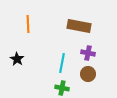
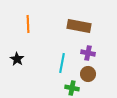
green cross: moved 10 px right
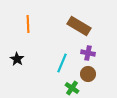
brown rectangle: rotated 20 degrees clockwise
cyan line: rotated 12 degrees clockwise
green cross: rotated 24 degrees clockwise
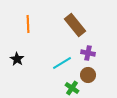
brown rectangle: moved 4 px left, 1 px up; rotated 20 degrees clockwise
cyan line: rotated 36 degrees clockwise
brown circle: moved 1 px down
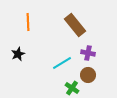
orange line: moved 2 px up
black star: moved 1 px right, 5 px up; rotated 16 degrees clockwise
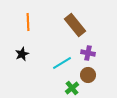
black star: moved 4 px right
green cross: rotated 16 degrees clockwise
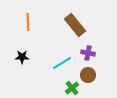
black star: moved 3 px down; rotated 24 degrees clockwise
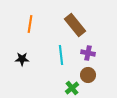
orange line: moved 2 px right, 2 px down; rotated 12 degrees clockwise
black star: moved 2 px down
cyan line: moved 1 px left, 8 px up; rotated 66 degrees counterclockwise
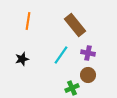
orange line: moved 2 px left, 3 px up
cyan line: rotated 42 degrees clockwise
black star: rotated 16 degrees counterclockwise
green cross: rotated 16 degrees clockwise
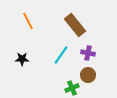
orange line: rotated 36 degrees counterclockwise
black star: rotated 16 degrees clockwise
